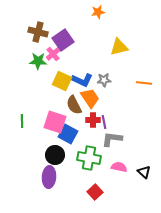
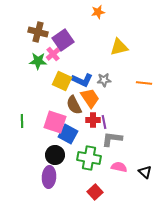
black triangle: moved 1 px right
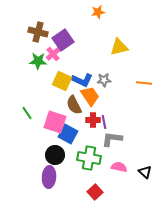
orange trapezoid: moved 2 px up
green line: moved 5 px right, 8 px up; rotated 32 degrees counterclockwise
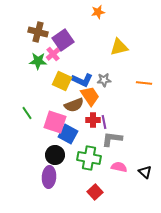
brown semicircle: rotated 84 degrees counterclockwise
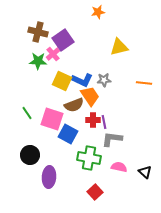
pink square: moved 3 px left, 3 px up
black circle: moved 25 px left
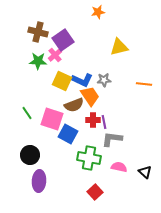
pink cross: moved 2 px right, 1 px down
orange line: moved 1 px down
purple ellipse: moved 10 px left, 4 px down
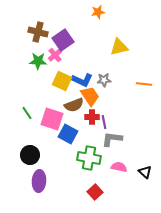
red cross: moved 1 px left, 3 px up
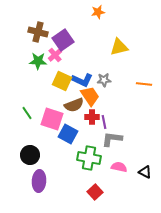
black triangle: rotated 16 degrees counterclockwise
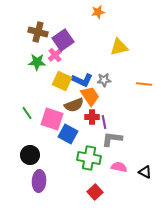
green star: moved 1 px left, 1 px down
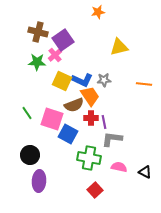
red cross: moved 1 px left, 1 px down
red square: moved 2 px up
